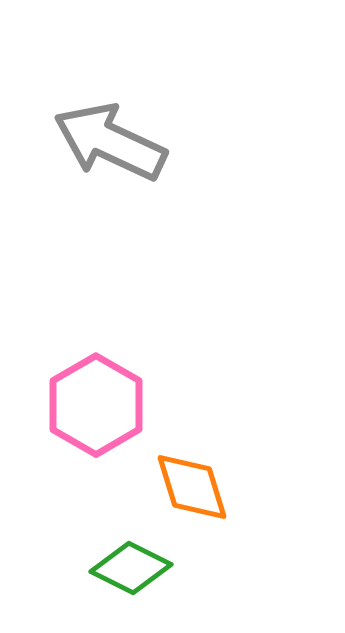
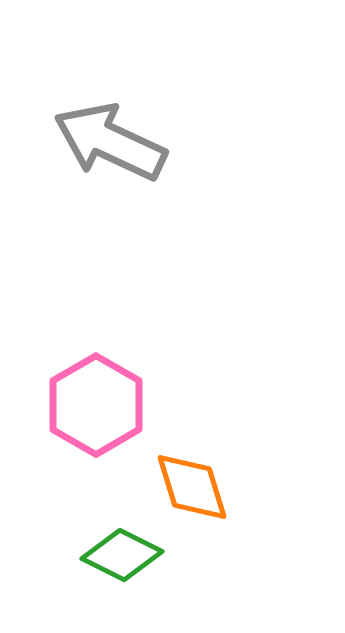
green diamond: moved 9 px left, 13 px up
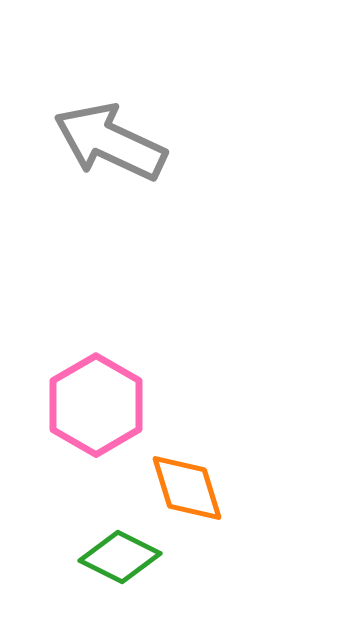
orange diamond: moved 5 px left, 1 px down
green diamond: moved 2 px left, 2 px down
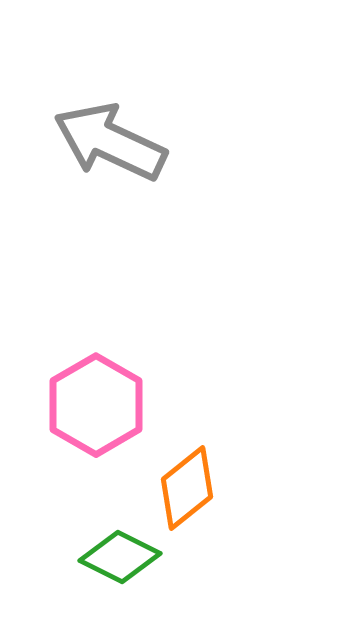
orange diamond: rotated 68 degrees clockwise
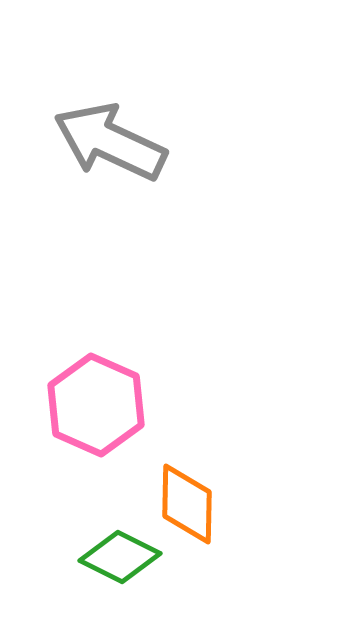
pink hexagon: rotated 6 degrees counterclockwise
orange diamond: moved 16 px down; rotated 50 degrees counterclockwise
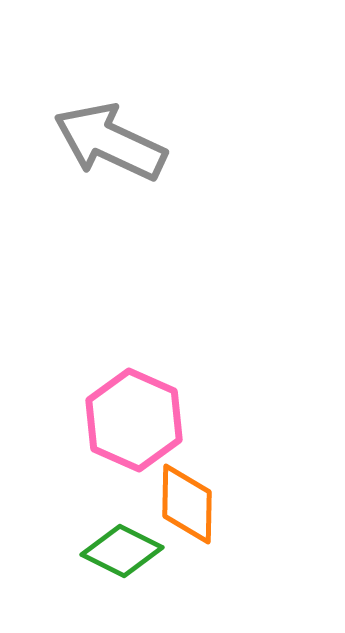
pink hexagon: moved 38 px right, 15 px down
green diamond: moved 2 px right, 6 px up
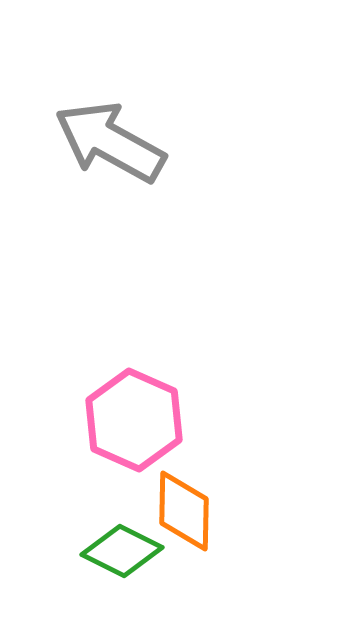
gray arrow: rotated 4 degrees clockwise
orange diamond: moved 3 px left, 7 px down
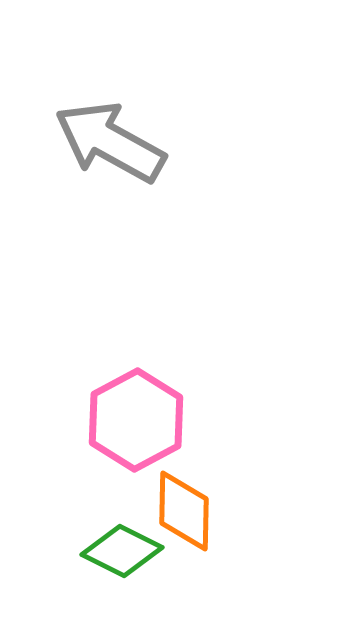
pink hexagon: moved 2 px right; rotated 8 degrees clockwise
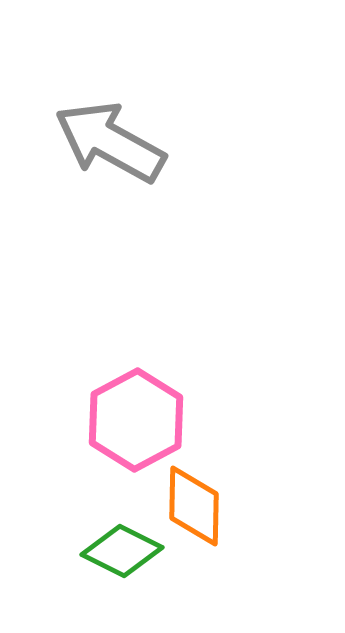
orange diamond: moved 10 px right, 5 px up
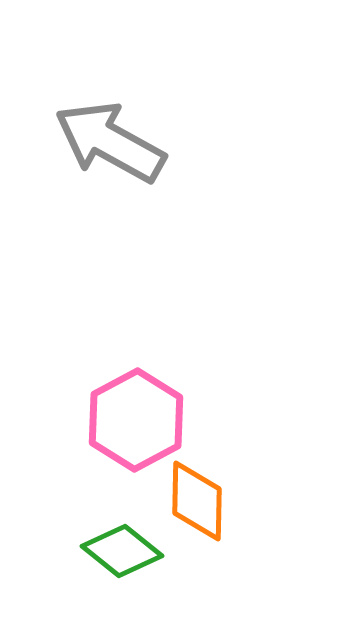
orange diamond: moved 3 px right, 5 px up
green diamond: rotated 12 degrees clockwise
